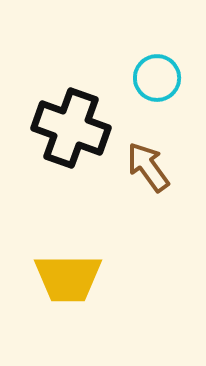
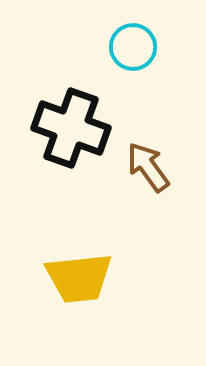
cyan circle: moved 24 px left, 31 px up
yellow trapezoid: moved 11 px right; rotated 6 degrees counterclockwise
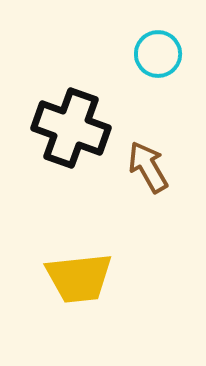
cyan circle: moved 25 px right, 7 px down
brown arrow: rotated 6 degrees clockwise
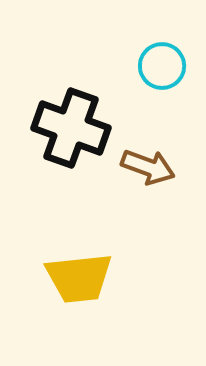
cyan circle: moved 4 px right, 12 px down
brown arrow: rotated 140 degrees clockwise
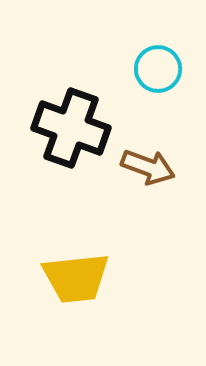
cyan circle: moved 4 px left, 3 px down
yellow trapezoid: moved 3 px left
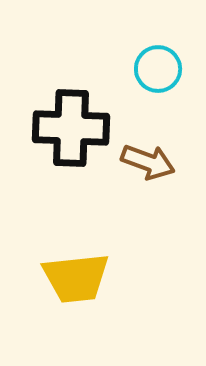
black cross: rotated 18 degrees counterclockwise
brown arrow: moved 5 px up
